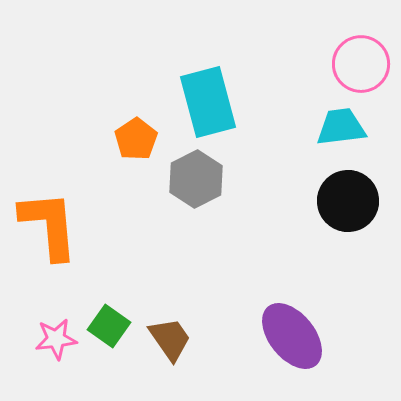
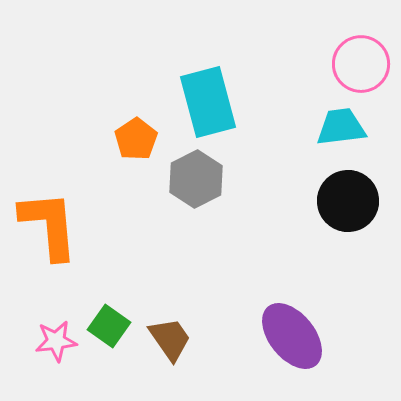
pink star: moved 2 px down
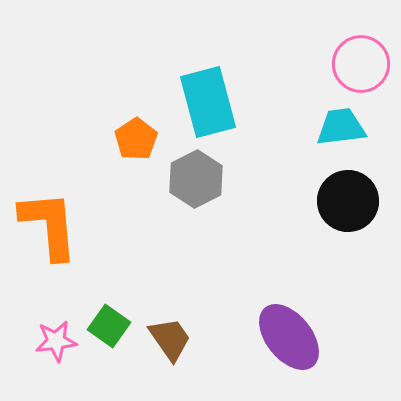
purple ellipse: moved 3 px left, 1 px down
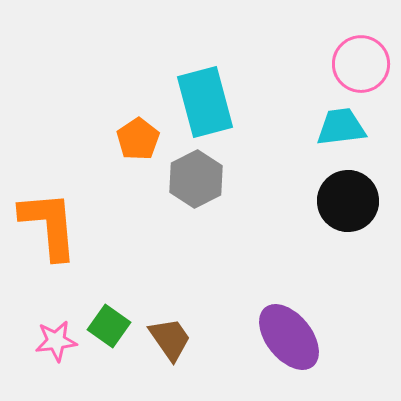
cyan rectangle: moved 3 px left
orange pentagon: moved 2 px right
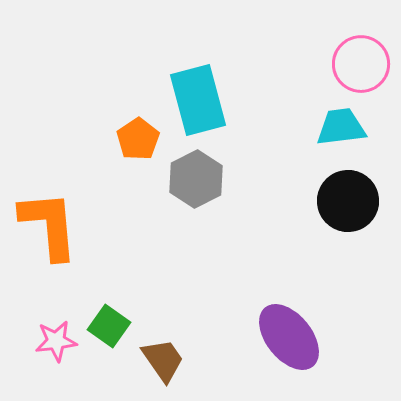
cyan rectangle: moved 7 px left, 2 px up
brown trapezoid: moved 7 px left, 21 px down
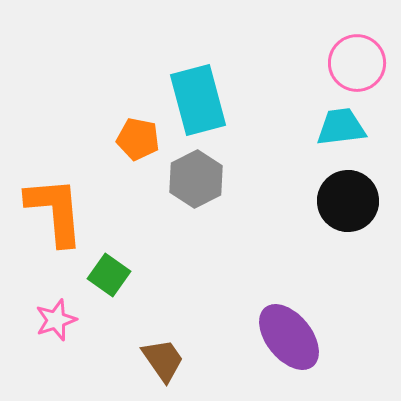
pink circle: moved 4 px left, 1 px up
orange pentagon: rotated 27 degrees counterclockwise
orange L-shape: moved 6 px right, 14 px up
green square: moved 51 px up
pink star: moved 21 px up; rotated 12 degrees counterclockwise
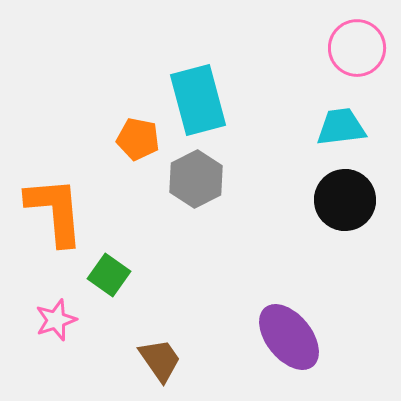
pink circle: moved 15 px up
black circle: moved 3 px left, 1 px up
brown trapezoid: moved 3 px left
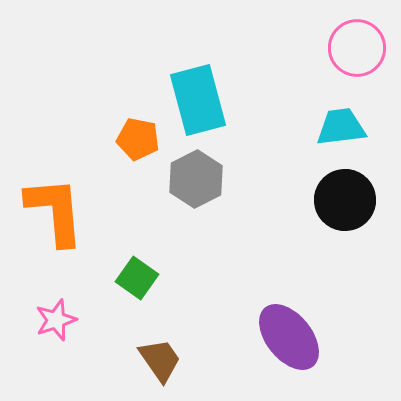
green square: moved 28 px right, 3 px down
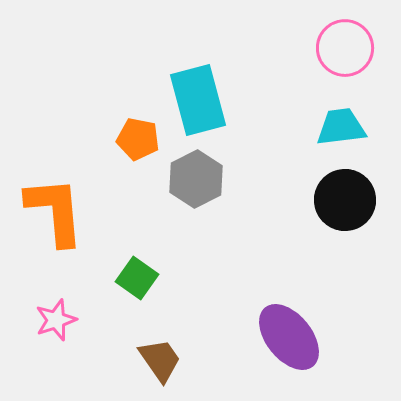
pink circle: moved 12 px left
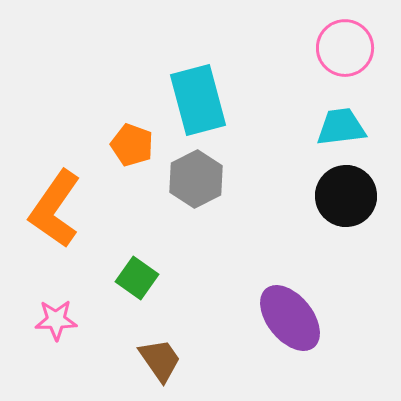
orange pentagon: moved 6 px left, 6 px down; rotated 9 degrees clockwise
black circle: moved 1 px right, 4 px up
orange L-shape: moved 2 px up; rotated 140 degrees counterclockwise
pink star: rotated 18 degrees clockwise
purple ellipse: moved 1 px right, 19 px up
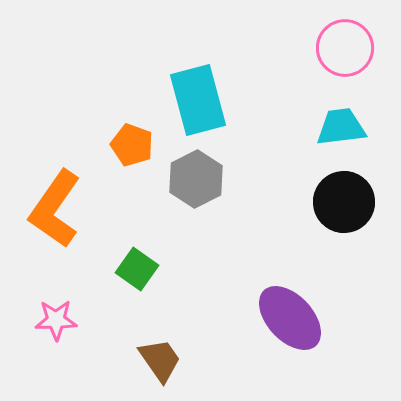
black circle: moved 2 px left, 6 px down
green square: moved 9 px up
purple ellipse: rotated 4 degrees counterclockwise
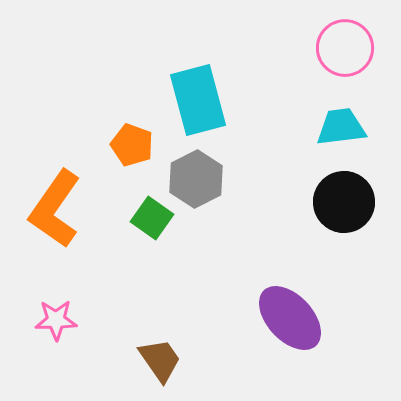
green square: moved 15 px right, 51 px up
